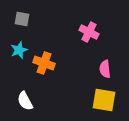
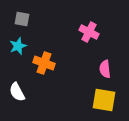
cyan star: moved 1 px left, 4 px up
white semicircle: moved 8 px left, 9 px up
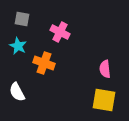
pink cross: moved 29 px left
cyan star: rotated 24 degrees counterclockwise
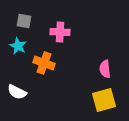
gray square: moved 2 px right, 2 px down
pink cross: rotated 24 degrees counterclockwise
white semicircle: rotated 36 degrees counterclockwise
yellow square: rotated 25 degrees counterclockwise
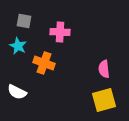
pink semicircle: moved 1 px left
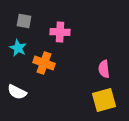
cyan star: moved 2 px down
